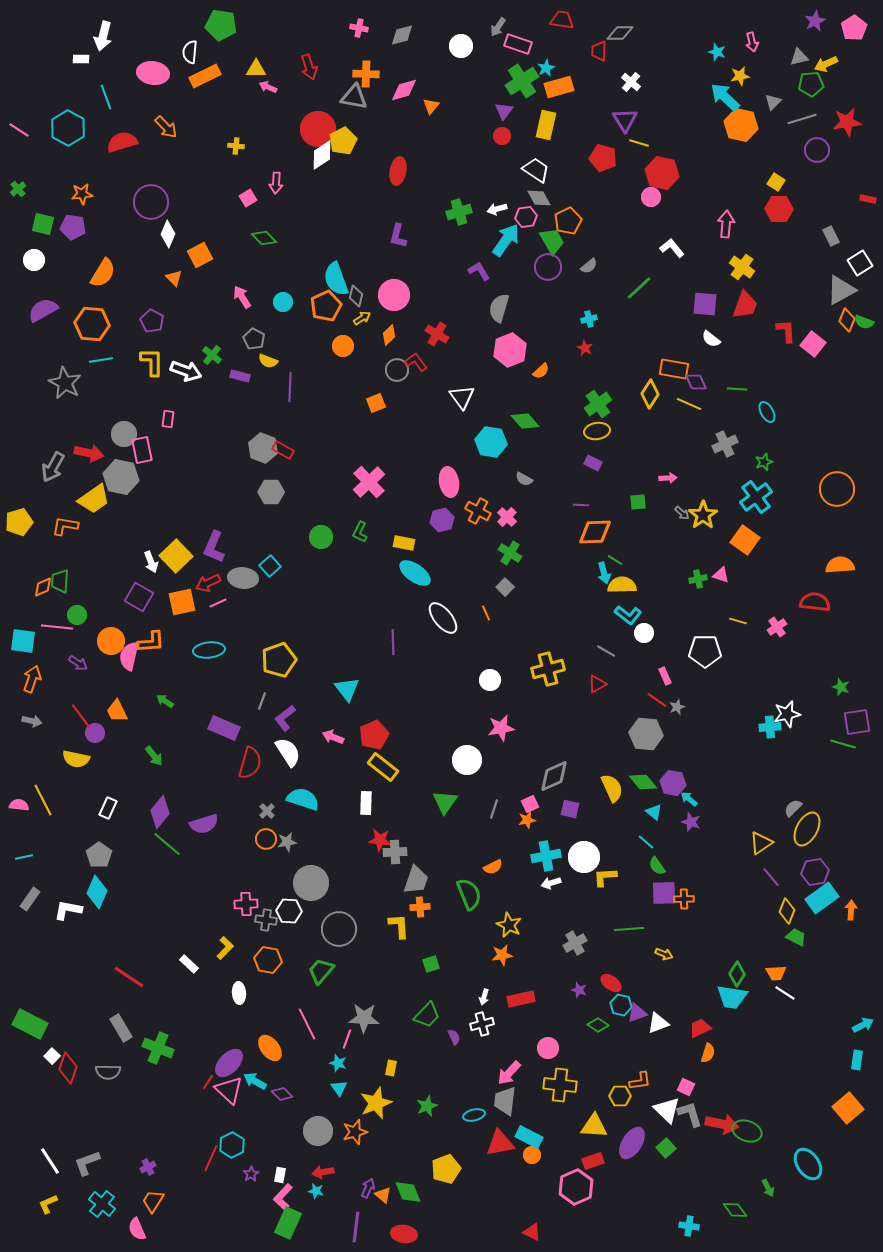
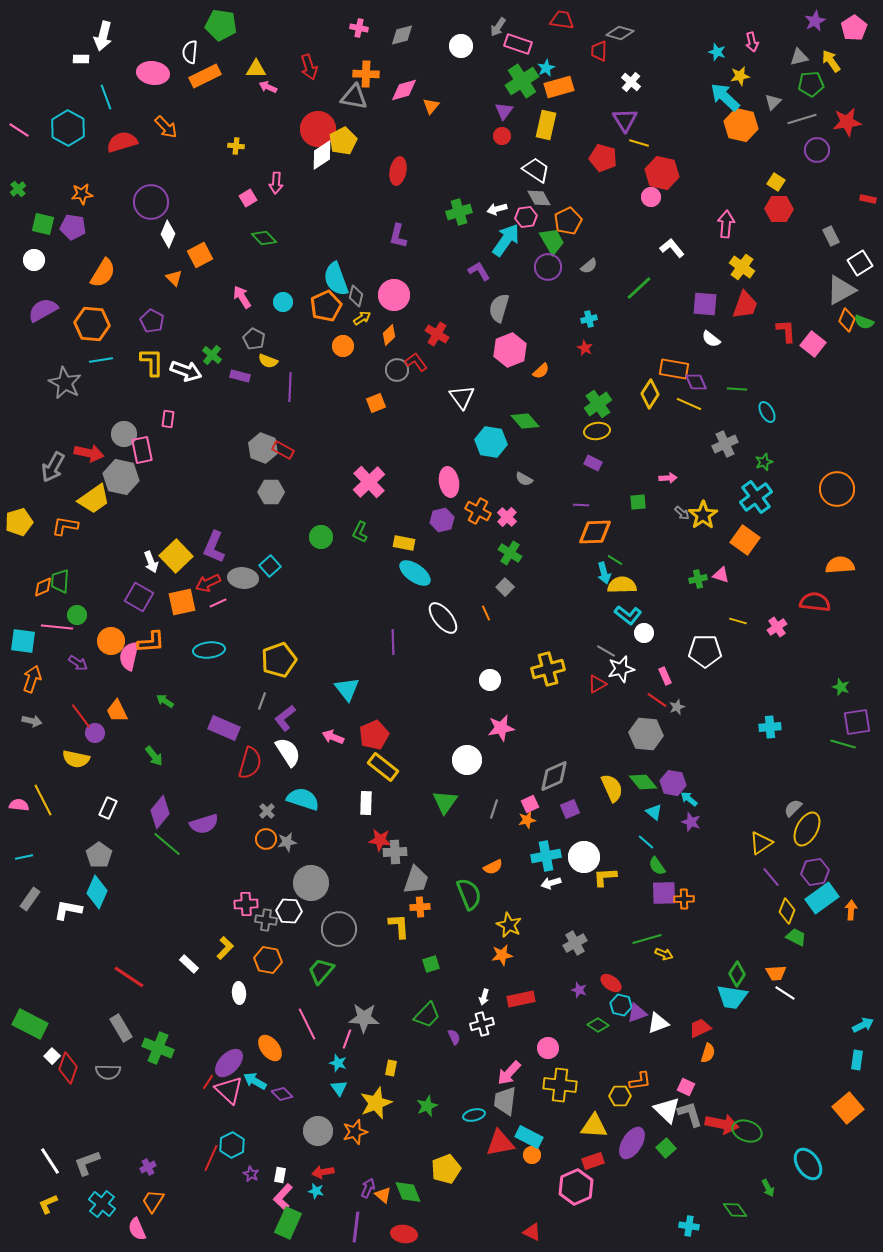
gray diamond at (620, 33): rotated 16 degrees clockwise
yellow arrow at (826, 64): moved 5 px right, 3 px up; rotated 80 degrees clockwise
white star at (787, 714): moved 166 px left, 45 px up
purple square at (570, 809): rotated 36 degrees counterclockwise
green line at (629, 929): moved 18 px right, 10 px down; rotated 12 degrees counterclockwise
purple star at (251, 1174): rotated 14 degrees counterclockwise
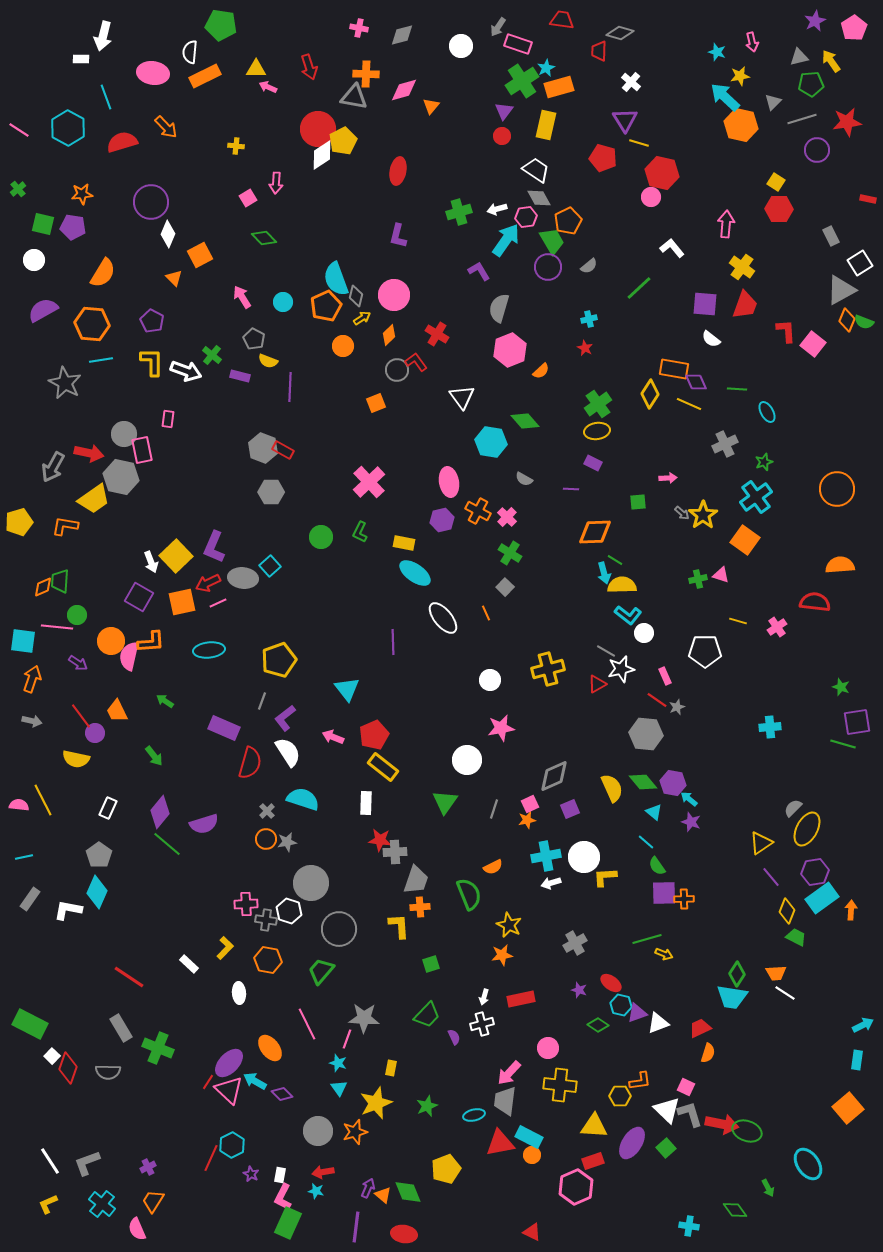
purple line at (581, 505): moved 10 px left, 16 px up
white hexagon at (289, 911): rotated 15 degrees clockwise
pink L-shape at (283, 1197): rotated 16 degrees counterclockwise
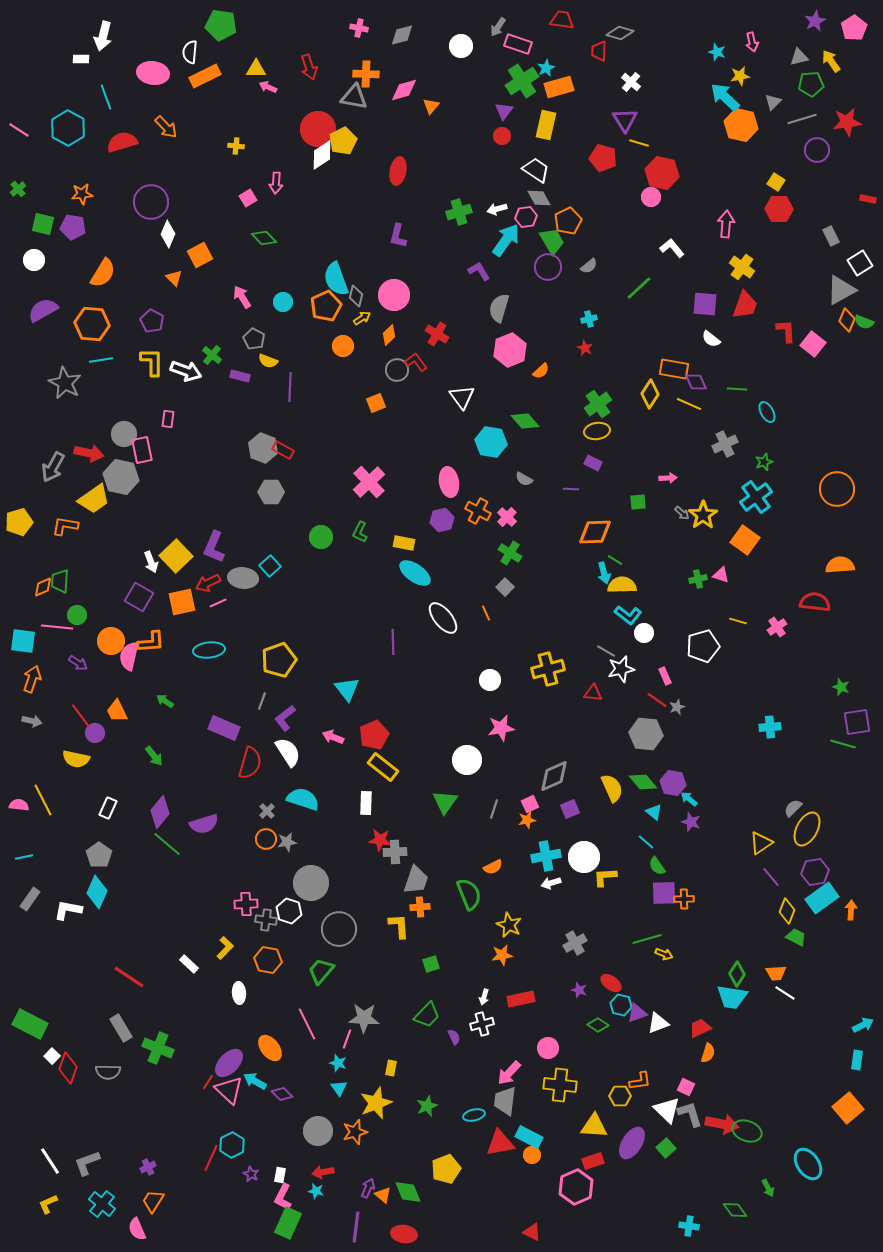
white pentagon at (705, 651): moved 2 px left, 5 px up; rotated 16 degrees counterclockwise
red triangle at (597, 684): moved 4 px left, 9 px down; rotated 36 degrees clockwise
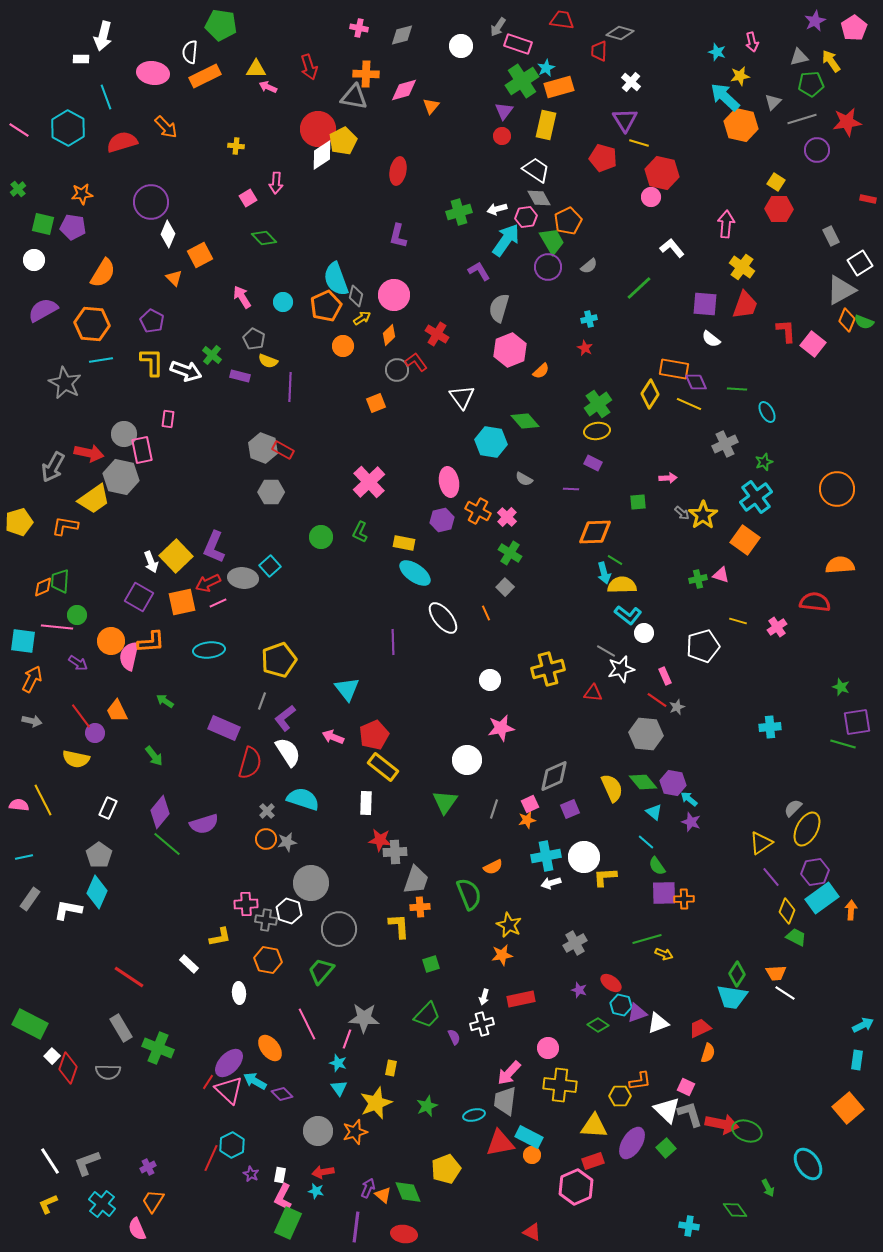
orange arrow at (32, 679): rotated 8 degrees clockwise
yellow L-shape at (225, 948): moved 5 px left, 11 px up; rotated 35 degrees clockwise
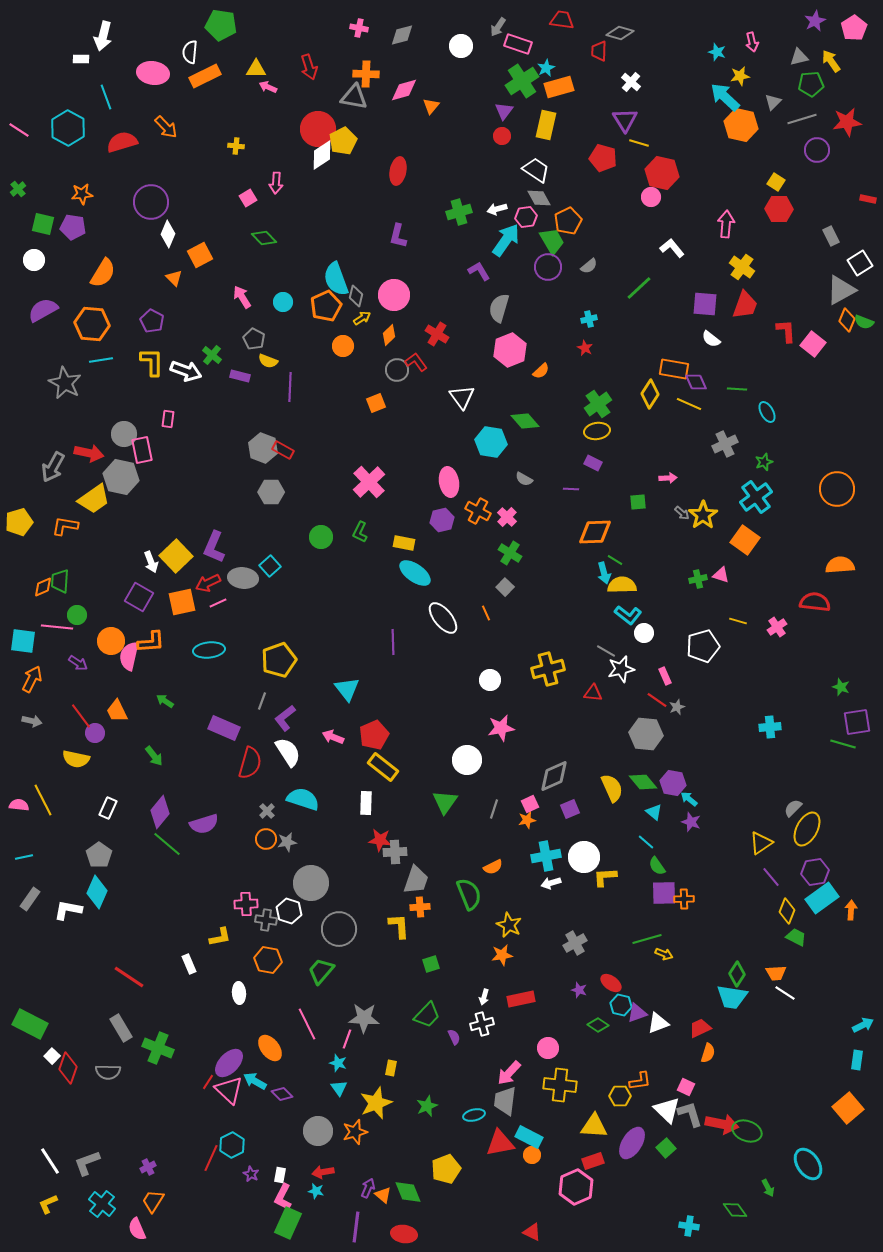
white rectangle at (189, 964): rotated 24 degrees clockwise
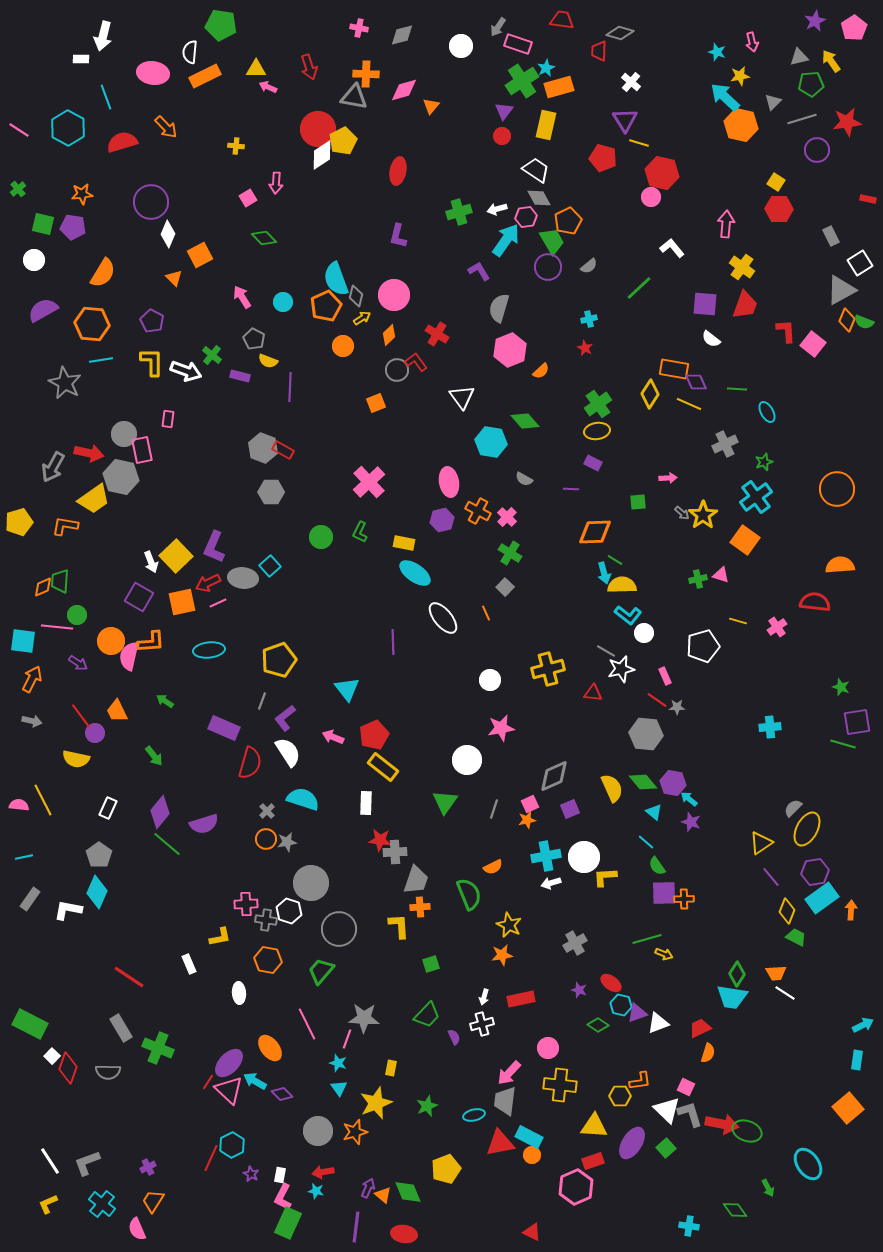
gray star at (677, 707): rotated 21 degrees clockwise
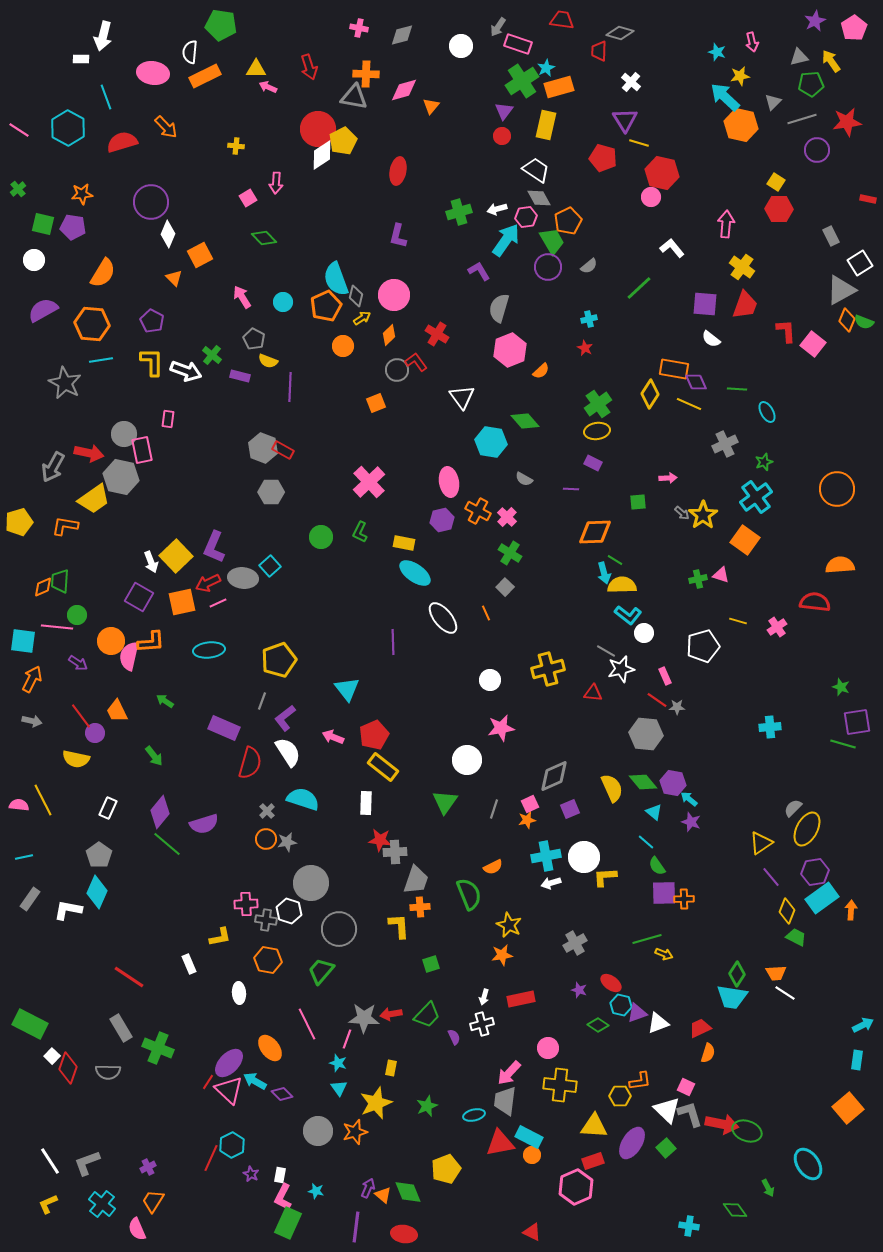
red arrow at (323, 1172): moved 68 px right, 158 px up
